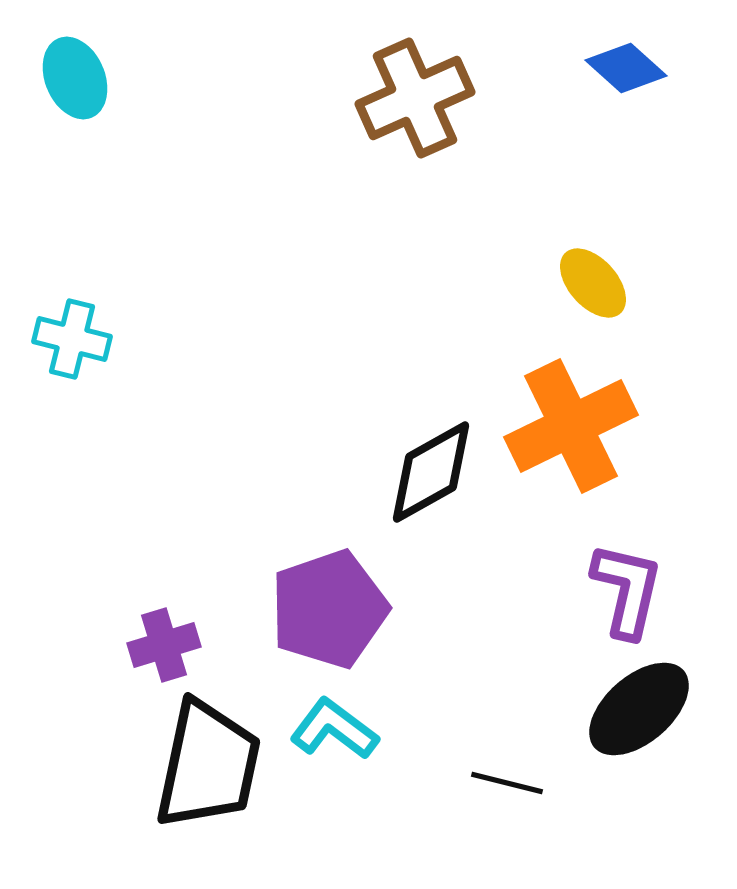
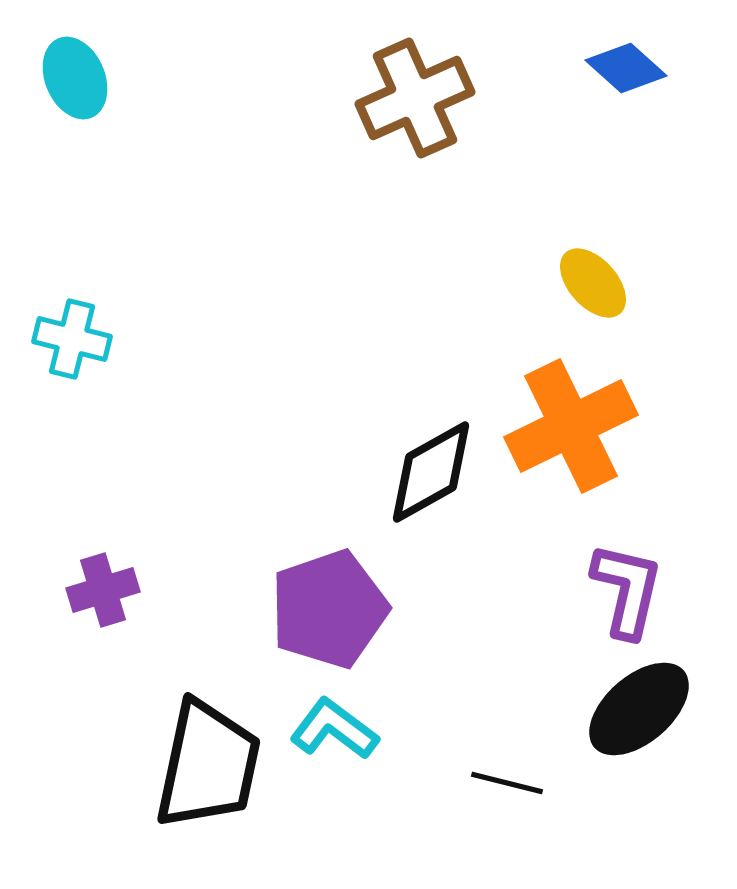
purple cross: moved 61 px left, 55 px up
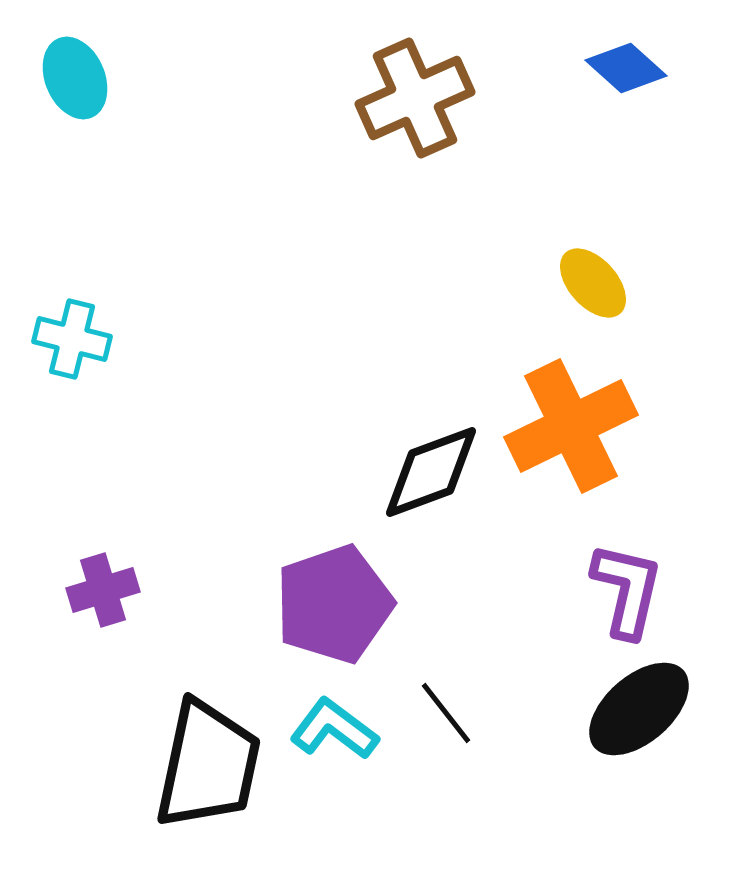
black diamond: rotated 9 degrees clockwise
purple pentagon: moved 5 px right, 5 px up
black line: moved 61 px left, 70 px up; rotated 38 degrees clockwise
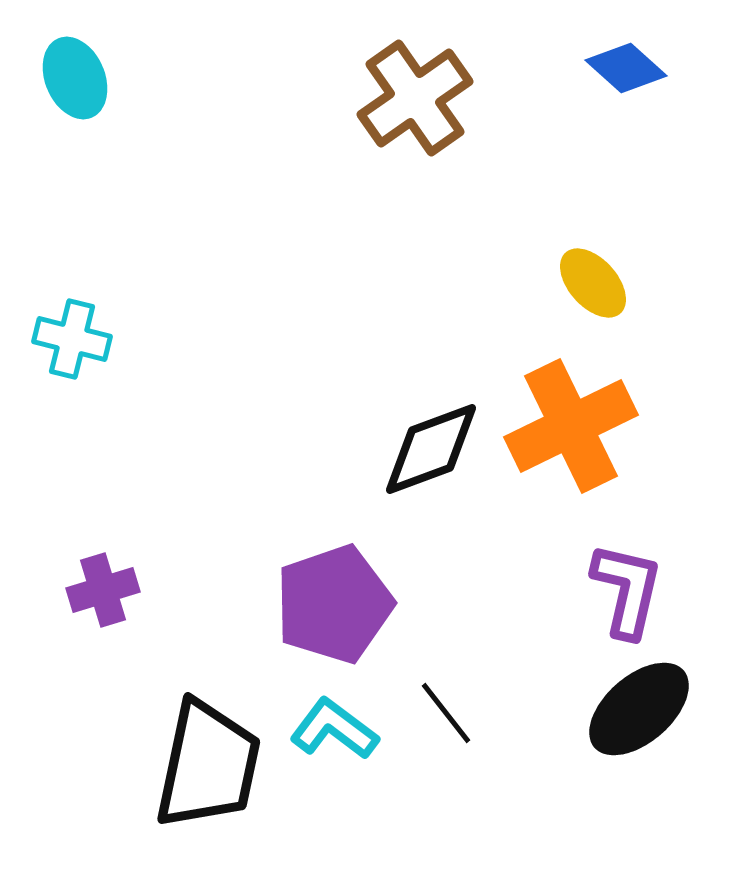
brown cross: rotated 11 degrees counterclockwise
black diamond: moved 23 px up
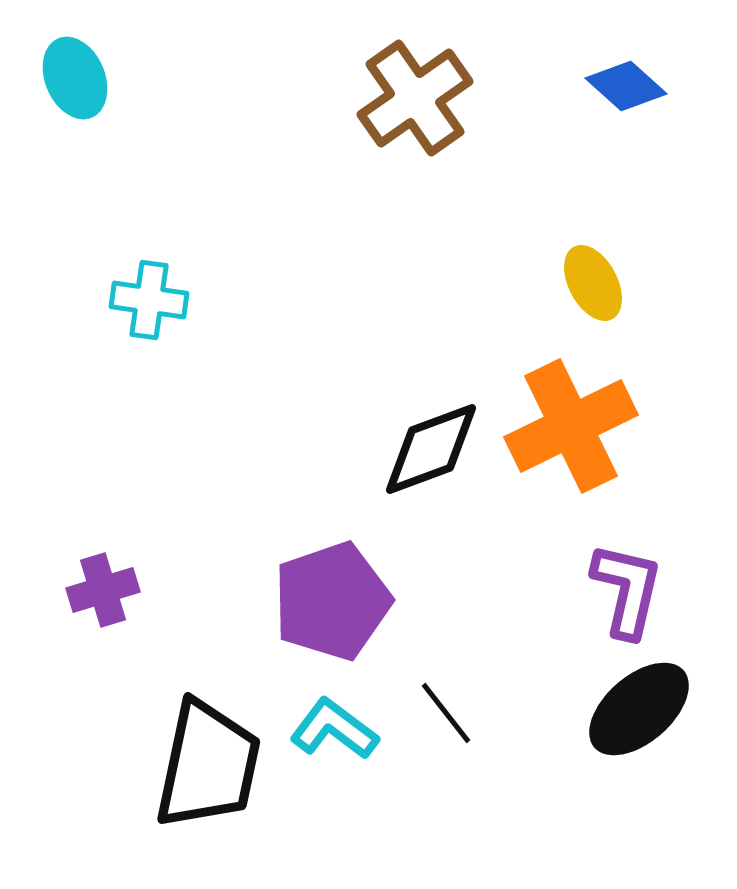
blue diamond: moved 18 px down
yellow ellipse: rotated 14 degrees clockwise
cyan cross: moved 77 px right, 39 px up; rotated 6 degrees counterclockwise
purple pentagon: moved 2 px left, 3 px up
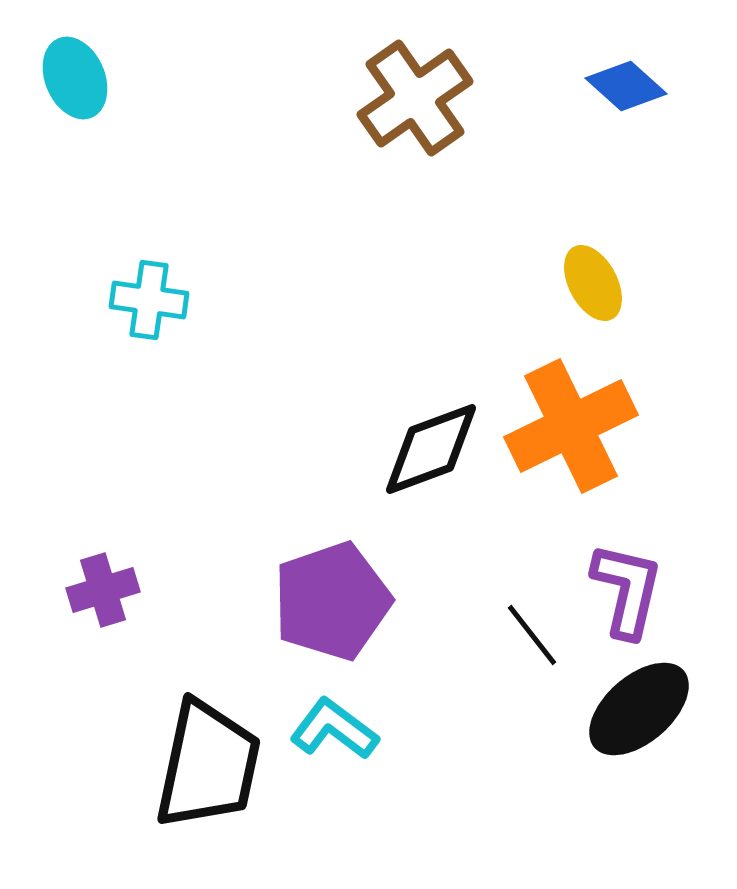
black line: moved 86 px right, 78 px up
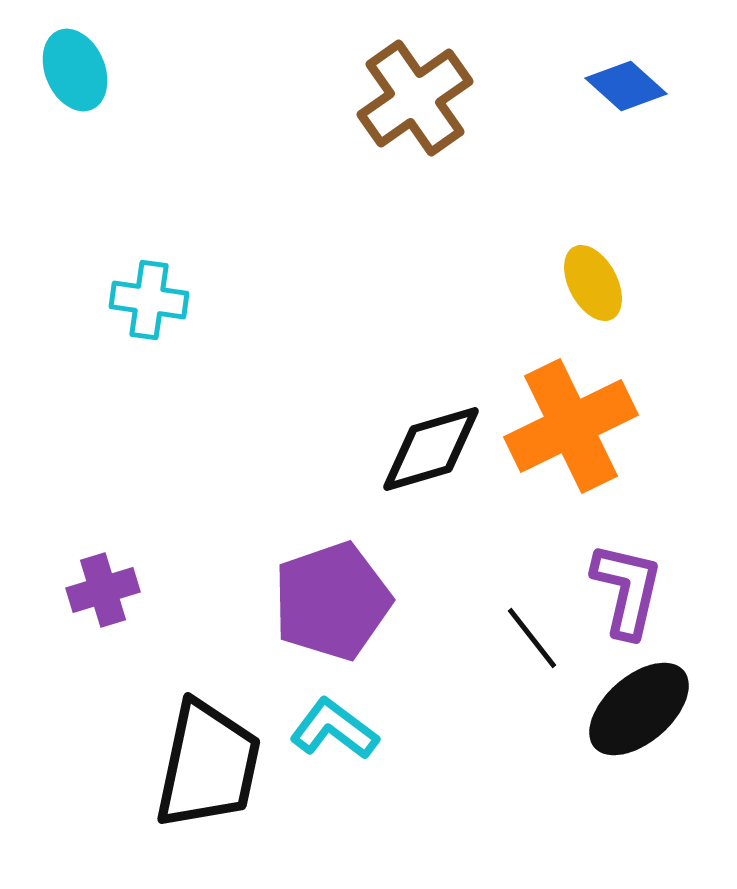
cyan ellipse: moved 8 px up
black diamond: rotated 4 degrees clockwise
black line: moved 3 px down
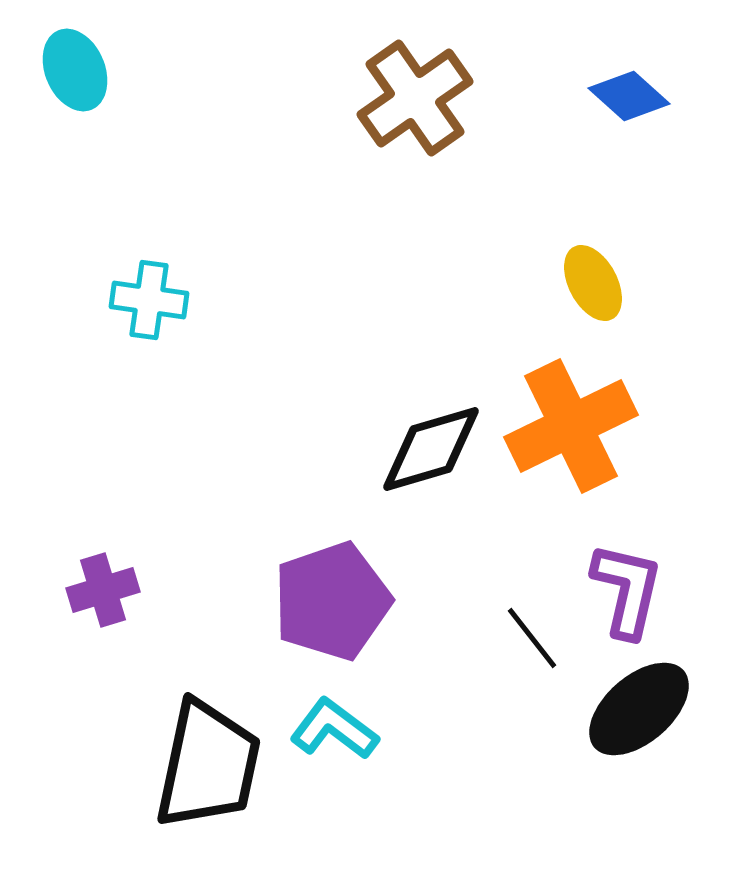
blue diamond: moved 3 px right, 10 px down
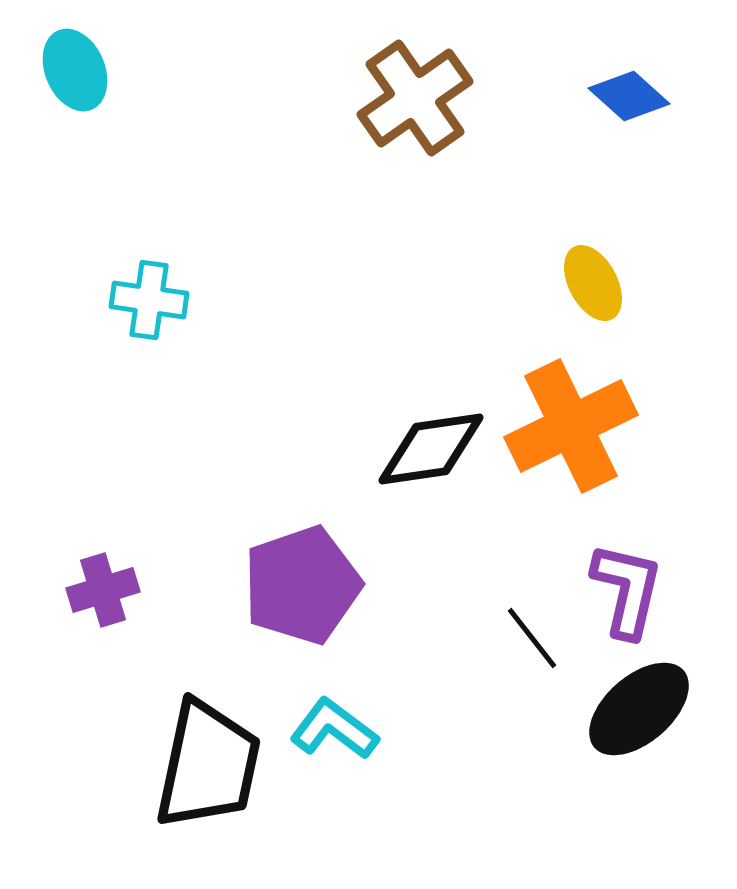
black diamond: rotated 8 degrees clockwise
purple pentagon: moved 30 px left, 16 px up
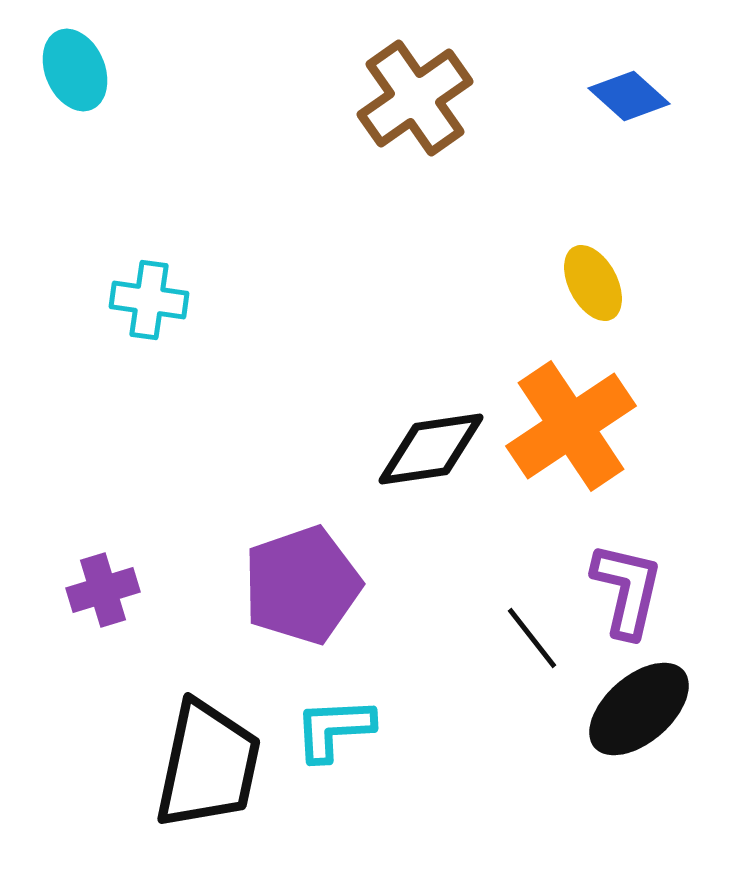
orange cross: rotated 8 degrees counterclockwise
cyan L-shape: rotated 40 degrees counterclockwise
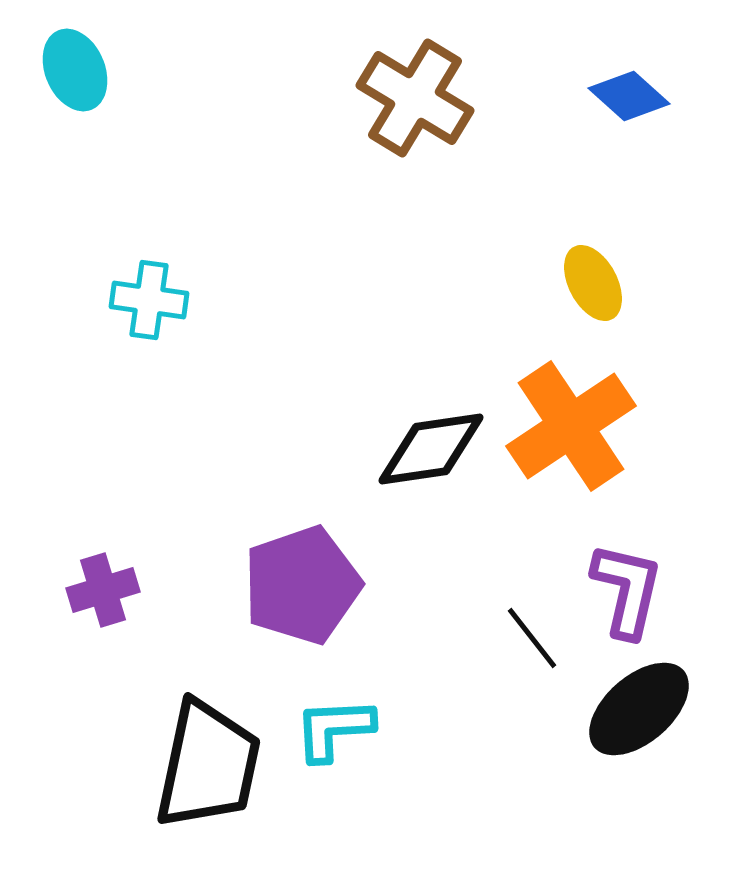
brown cross: rotated 24 degrees counterclockwise
